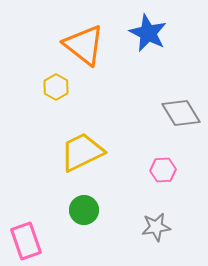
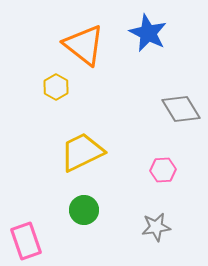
gray diamond: moved 4 px up
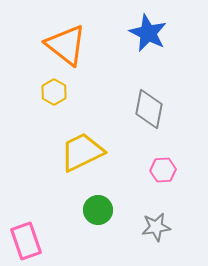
orange triangle: moved 18 px left
yellow hexagon: moved 2 px left, 5 px down
gray diamond: moved 32 px left; rotated 42 degrees clockwise
green circle: moved 14 px right
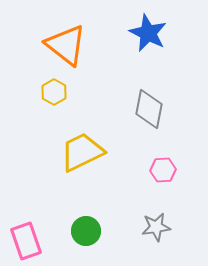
green circle: moved 12 px left, 21 px down
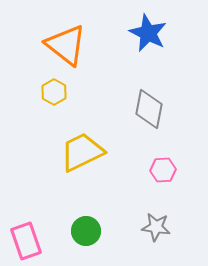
gray star: rotated 16 degrees clockwise
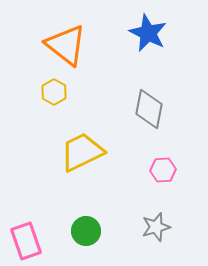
gray star: rotated 24 degrees counterclockwise
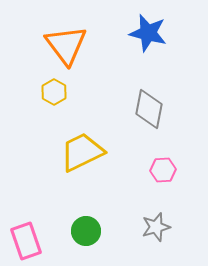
blue star: rotated 12 degrees counterclockwise
orange triangle: rotated 15 degrees clockwise
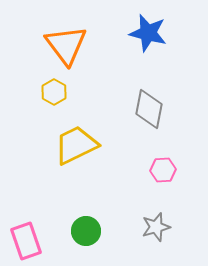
yellow trapezoid: moved 6 px left, 7 px up
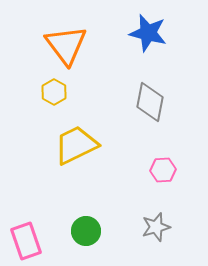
gray diamond: moved 1 px right, 7 px up
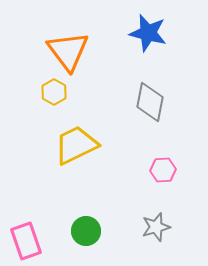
orange triangle: moved 2 px right, 6 px down
